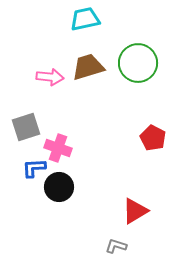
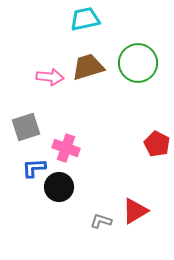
red pentagon: moved 4 px right, 6 px down
pink cross: moved 8 px right
gray L-shape: moved 15 px left, 25 px up
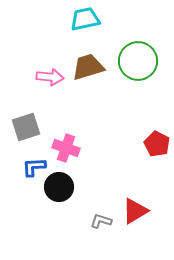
green circle: moved 2 px up
blue L-shape: moved 1 px up
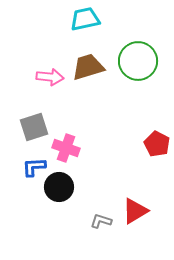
gray square: moved 8 px right
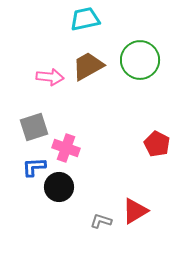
green circle: moved 2 px right, 1 px up
brown trapezoid: moved 1 px up; rotated 12 degrees counterclockwise
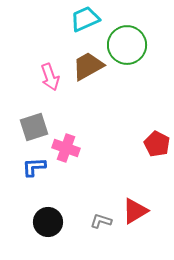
cyan trapezoid: rotated 12 degrees counterclockwise
green circle: moved 13 px left, 15 px up
pink arrow: rotated 64 degrees clockwise
black circle: moved 11 px left, 35 px down
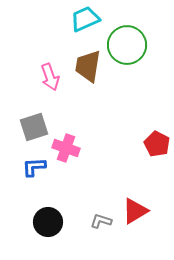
brown trapezoid: rotated 52 degrees counterclockwise
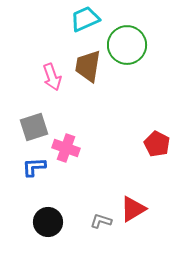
pink arrow: moved 2 px right
red triangle: moved 2 px left, 2 px up
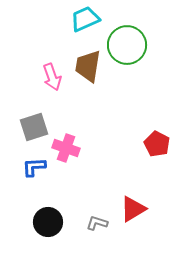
gray L-shape: moved 4 px left, 2 px down
